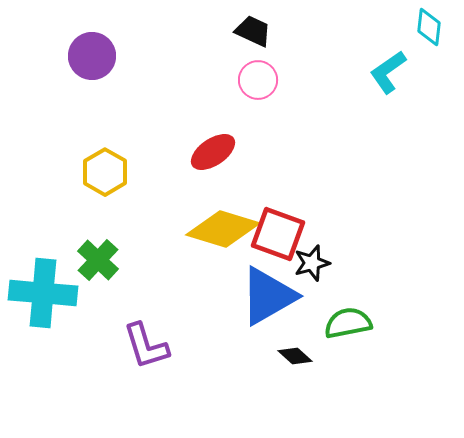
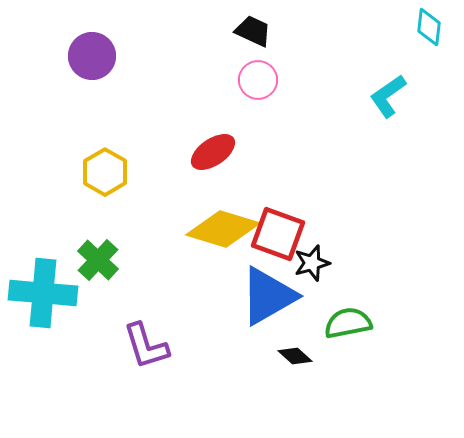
cyan L-shape: moved 24 px down
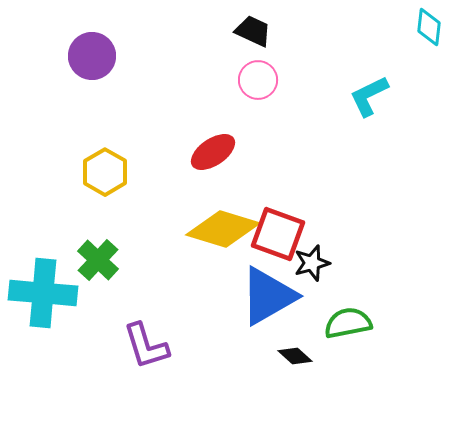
cyan L-shape: moved 19 px left; rotated 9 degrees clockwise
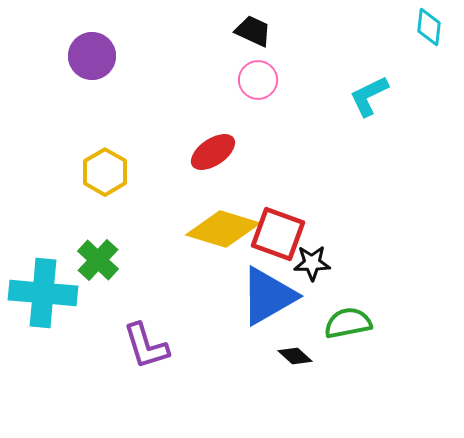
black star: rotated 15 degrees clockwise
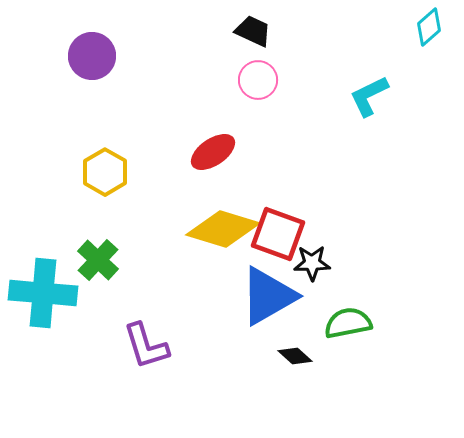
cyan diamond: rotated 42 degrees clockwise
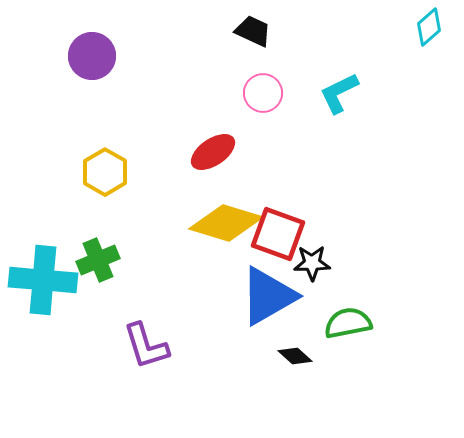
pink circle: moved 5 px right, 13 px down
cyan L-shape: moved 30 px left, 3 px up
yellow diamond: moved 3 px right, 6 px up
green cross: rotated 24 degrees clockwise
cyan cross: moved 13 px up
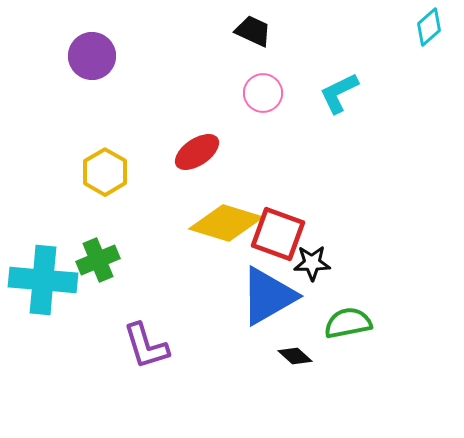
red ellipse: moved 16 px left
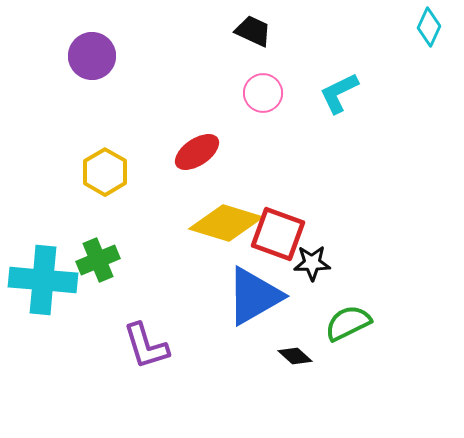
cyan diamond: rotated 24 degrees counterclockwise
blue triangle: moved 14 px left
green semicircle: rotated 15 degrees counterclockwise
